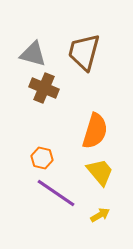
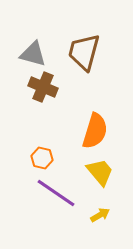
brown cross: moved 1 px left, 1 px up
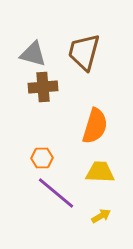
brown cross: rotated 28 degrees counterclockwise
orange semicircle: moved 5 px up
orange hexagon: rotated 15 degrees counterclockwise
yellow trapezoid: rotated 48 degrees counterclockwise
purple line: rotated 6 degrees clockwise
yellow arrow: moved 1 px right, 1 px down
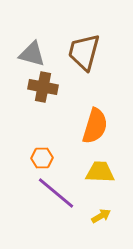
gray triangle: moved 1 px left
brown cross: rotated 16 degrees clockwise
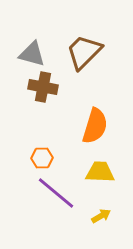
brown trapezoid: rotated 30 degrees clockwise
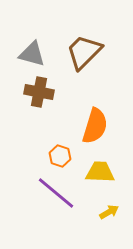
brown cross: moved 4 px left, 5 px down
orange hexagon: moved 18 px right, 2 px up; rotated 20 degrees clockwise
yellow arrow: moved 8 px right, 4 px up
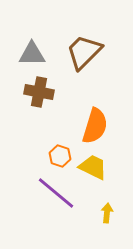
gray triangle: rotated 16 degrees counterclockwise
yellow trapezoid: moved 7 px left, 5 px up; rotated 24 degrees clockwise
yellow arrow: moved 2 px left, 1 px down; rotated 54 degrees counterclockwise
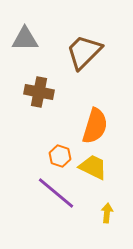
gray triangle: moved 7 px left, 15 px up
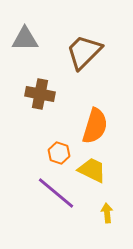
brown cross: moved 1 px right, 2 px down
orange hexagon: moved 1 px left, 3 px up
yellow trapezoid: moved 1 px left, 3 px down
yellow arrow: rotated 12 degrees counterclockwise
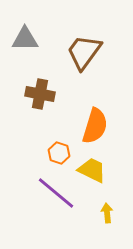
brown trapezoid: rotated 9 degrees counterclockwise
